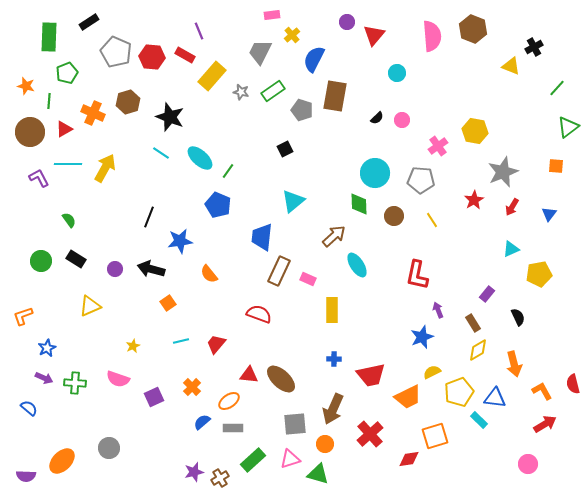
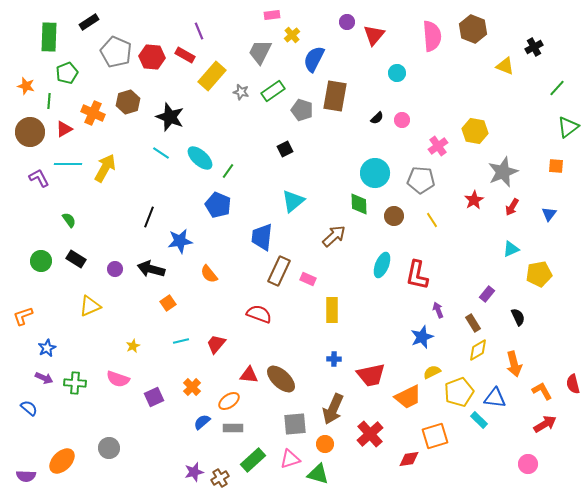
yellow triangle at (511, 66): moved 6 px left
cyan ellipse at (357, 265): moved 25 px right; rotated 55 degrees clockwise
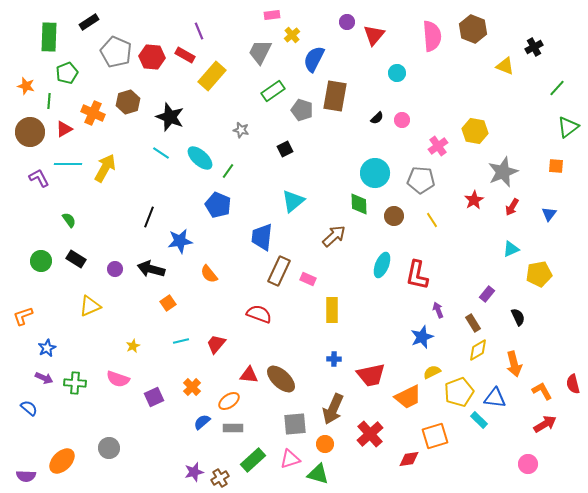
gray star at (241, 92): moved 38 px down
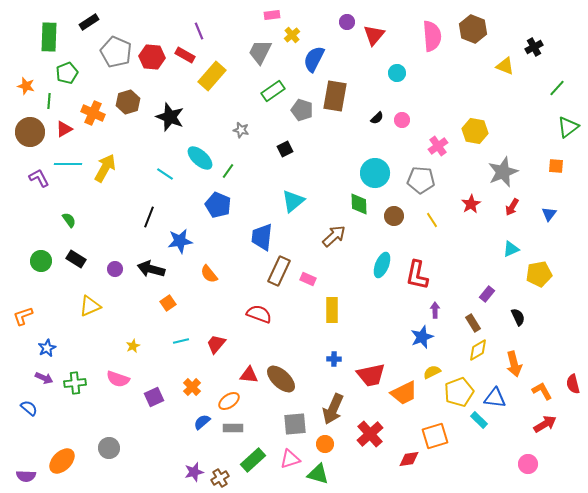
cyan line at (161, 153): moved 4 px right, 21 px down
red star at (474, 200): moved 3 px left, 4 px down
purple arrow at (438, 310): moved 3 px left; rotated 21 degrees clockwise
green cross at (75, 383): rotated 10 degrees counterclockwise
orange trapezoid at (408, 397): moved 4 px left, 4 px up
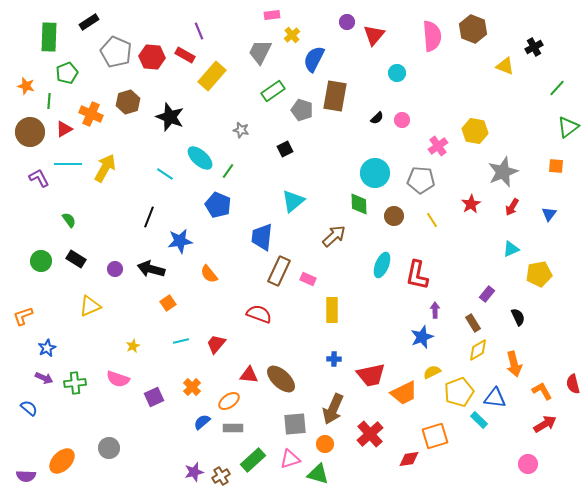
orange cross at (93, 113): moved 2 px left, 1 px down
brown cross at (220, 478): moved 1 px right, 2 px up
